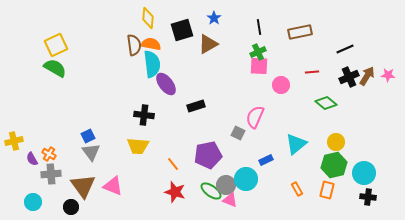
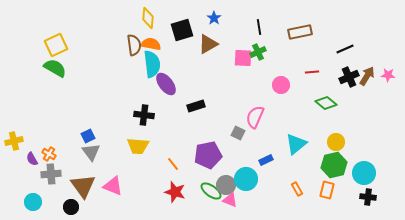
pink square at (259, 66): moved 16 px left, 8 px up
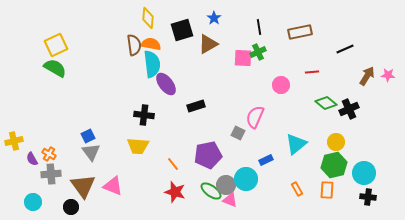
black cross at (349, 77): moved 32 px down
orange rectangle at (327, 190): rotated 12 degrees counterclockwise
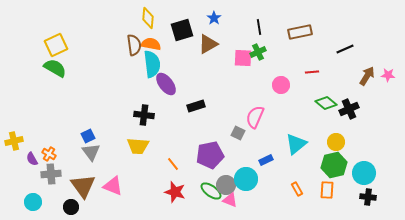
purple pentagon at (208, 155): moved 2 px right
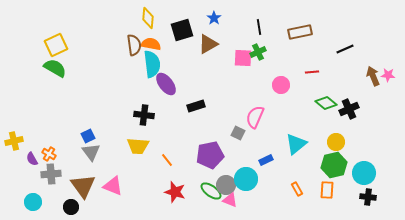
brown arrow at (367, 76): moved 6 px right; rotated 54 degrees counterclockwise
orange line at (173, 164): moved 6 px left, 4 px up
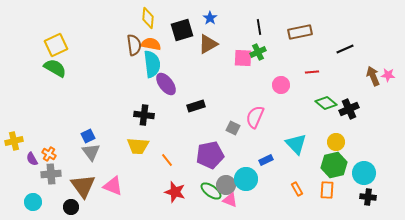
blue star at (214, 18): moved 4 px left
gray square at (238, 133): moved 5 px left, 5 px up
cyan triangle at (296, 144): rotated 35 degrees counterclockwise
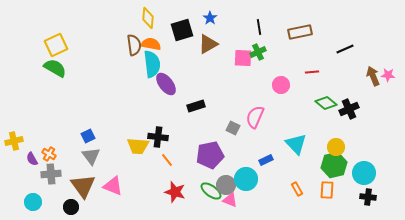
black cross at (144, 115): moved 14 px right, 22 px down
yellow circle at (336, 142): moved 5 px down
gray triangle at (91, 152): moved 4 px down
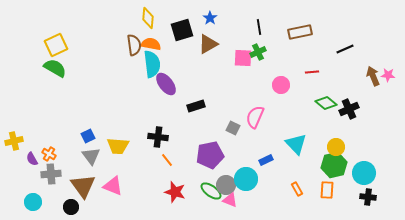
yellow trapezoid at (138, 146): moved 20 px left
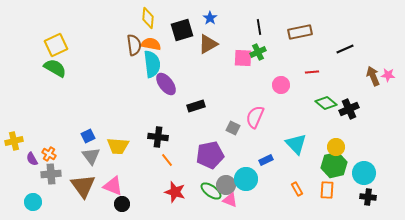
black circle at (71, 207): moved 51 px right, 3 px up
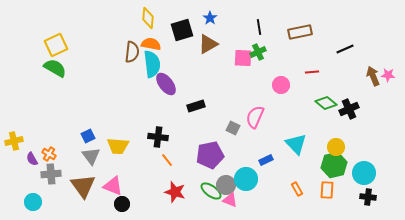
brown semicircle at (134, 45): moved 2 px left, 7 px down; rotated 15 degrees clockwise
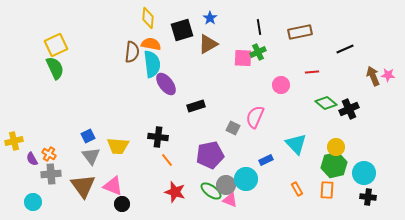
green semicircle at (55, 68): rotated 35 degrees clockwise
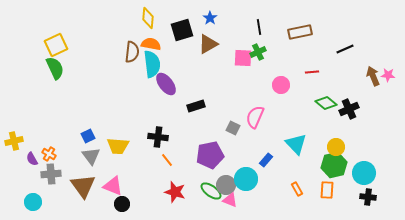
blue rectangle at (266, 160): rotated 24 degrees counterclockwise
